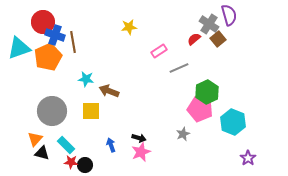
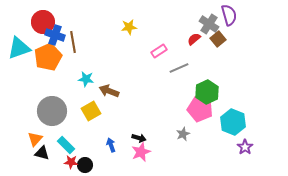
yellow square: rotated 30 degrees counterclockwise
purple star: moved 3 px left, 11 px up
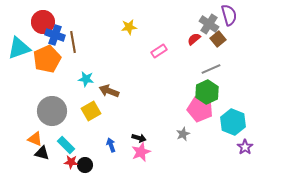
orange pentagon: moved 1 px left, 2 px down
gray line: moved 32 px right, 1 px down
orange triangle: rotated 49 degrees counterclockwise
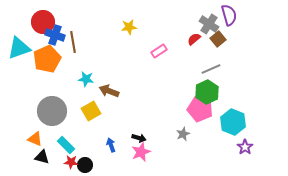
black triangle: moved 4 px down
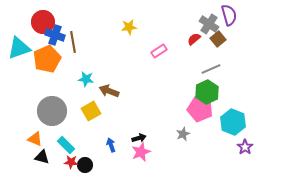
black arrow: rotated 32 degrees counterclockwise
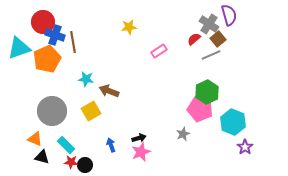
gray line: moved 14 px up
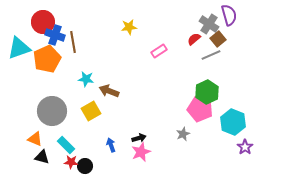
black circle: moved 1 px down
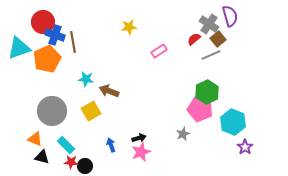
purple semicircle: moved 1 px right, 1 px down
